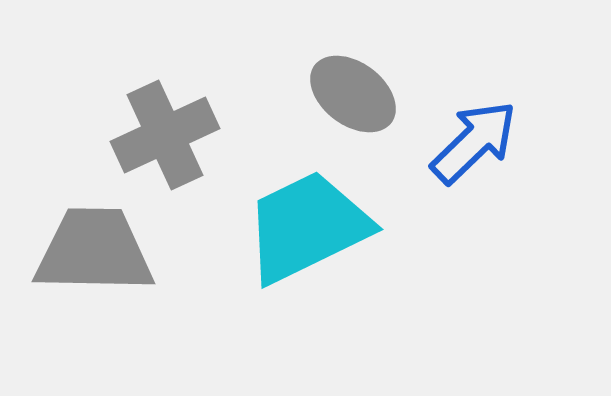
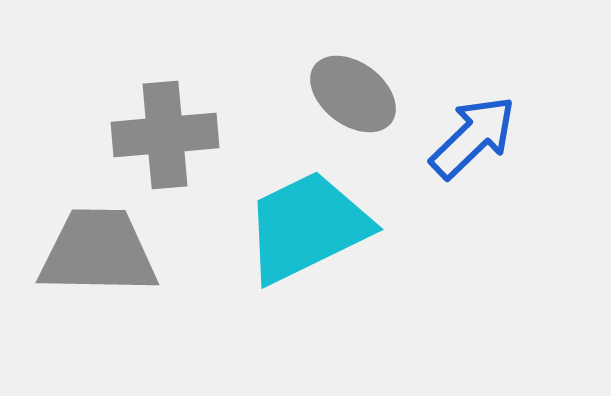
gray cross: rotated 20 degrees clockwise
blue arrow: moved 1 px left, 5 px up
gray trapezoid: moved 4 px right, 1 px down
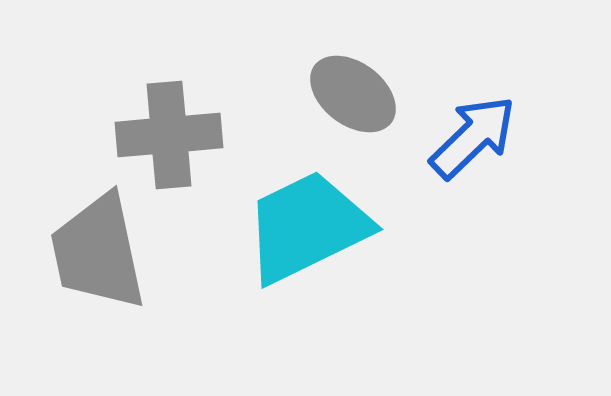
gray cross: moved 4 px right
gray trapezoid: rotated 103 degrees counterclockwise
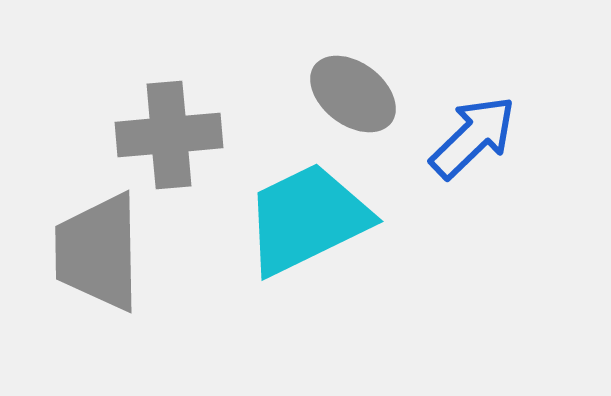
cyan trapezoid: moved 8 px up
gray trapezoid: rotated 11 degrees clockwise
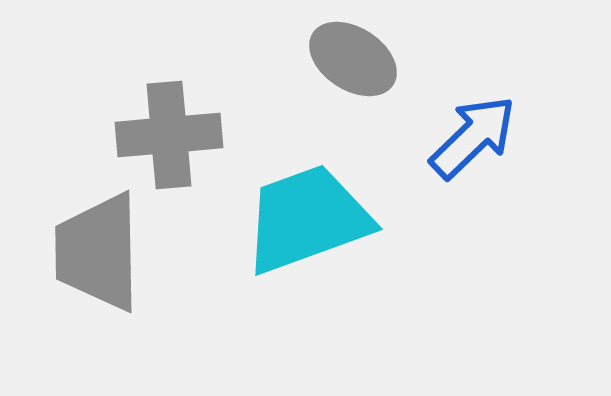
gray ellipse: moved 35 px up; rotated 4 degrees counterclockwise
cyan trapezoid: rotated 6 degrees clockwise
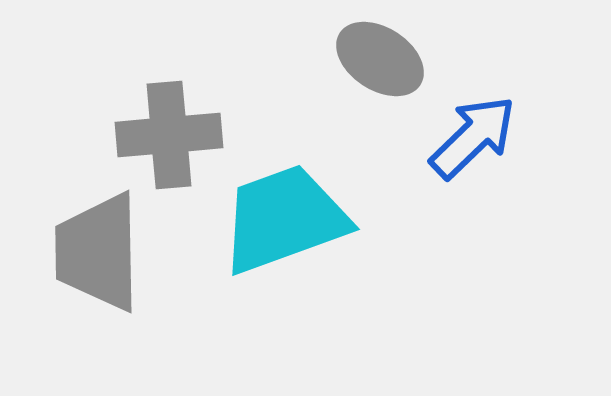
gray ellipse: moved 27 px right
cyan trapezoid: moved 23 px left
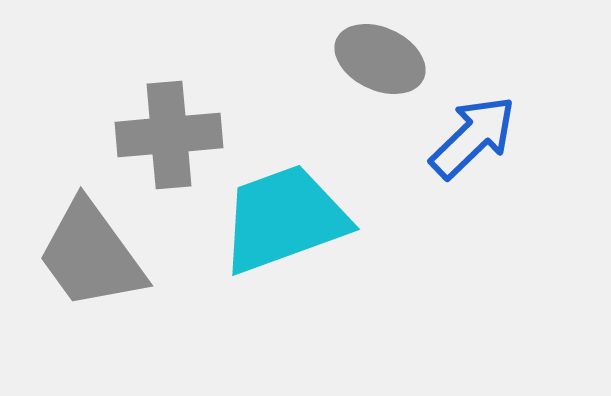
gray ellipse: rotated 8 degrees counterclockwise
gray trapezoid: moved 7 px left, 3 px down; rotated 35 degrees counterclockwise
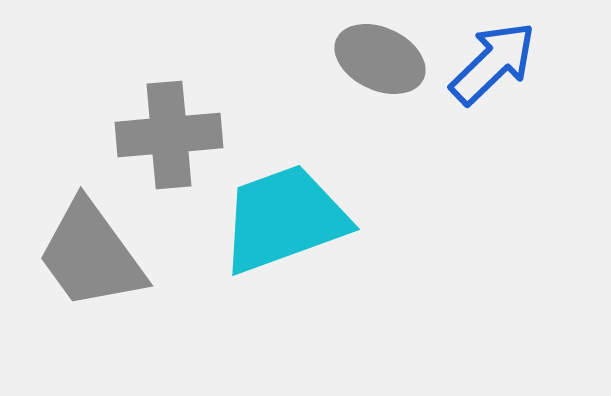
blue arrow: moved 20 px right, 74 px up
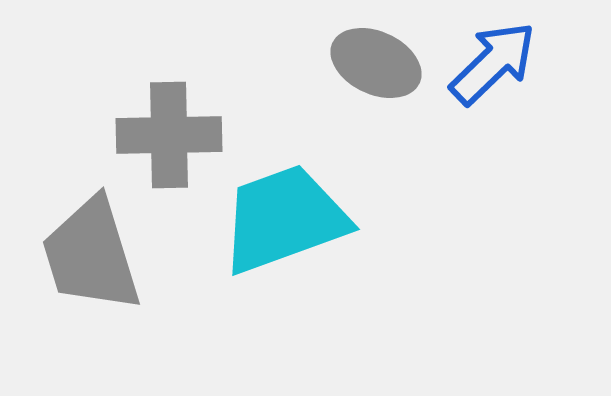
gray ellipse: moved 4 px left, 4 px down
gray cross: rotated 4 degrees clockwise
gray trapezoid: rotated 19 degrees clockwise
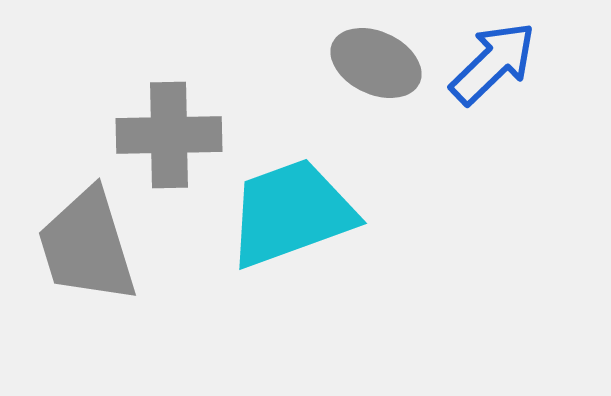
cyan trapezoid: moved 7 px right, 6 px up
gray trapezoid: moved 4 px left, 9 px up
